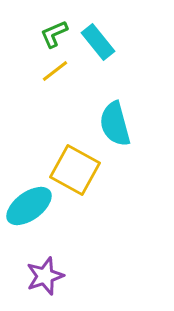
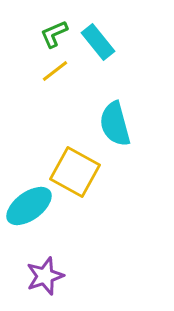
yellow square: moved 2 px down
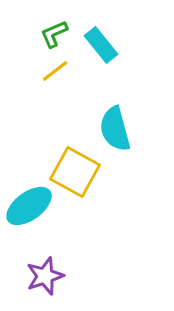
cyan rectangle: moved 3 px right, 3 px down
cyan semicircle: moved 5 px down
